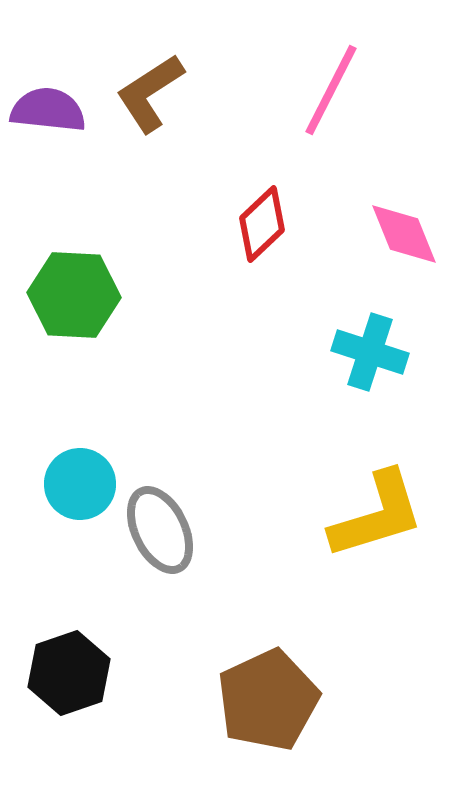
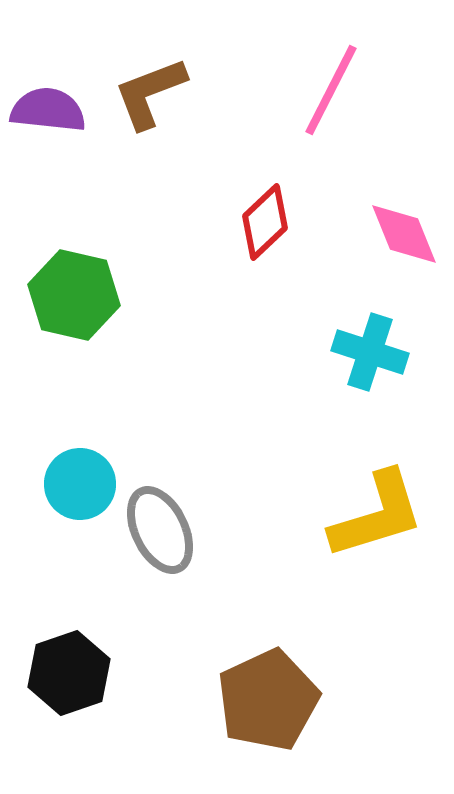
brown L-shape: rotated 12 degrees clockwise
red diamond: moved 3 px right, 2 px up
green hexagon: rotated 10 degrees clockwise
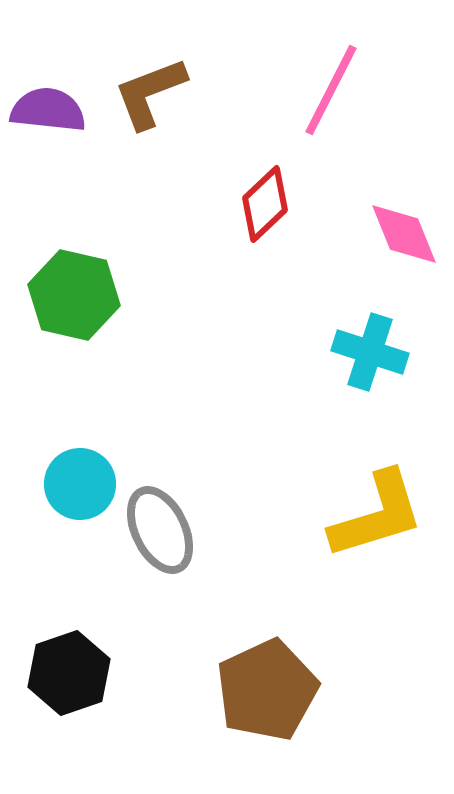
red diamond: moved 18 px up
brown pentagon: moved 1 px left, 10 px up
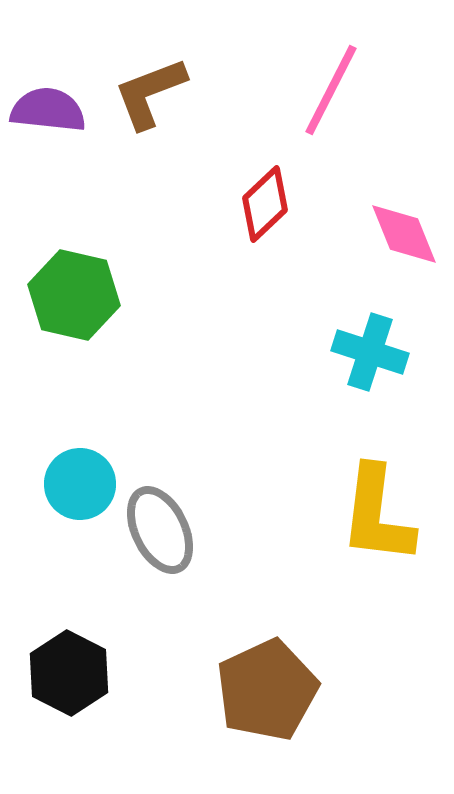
yellow L-shape: rotated 114 degrees clockwise
black hexagon: rotated 14 degrees counterclockwise
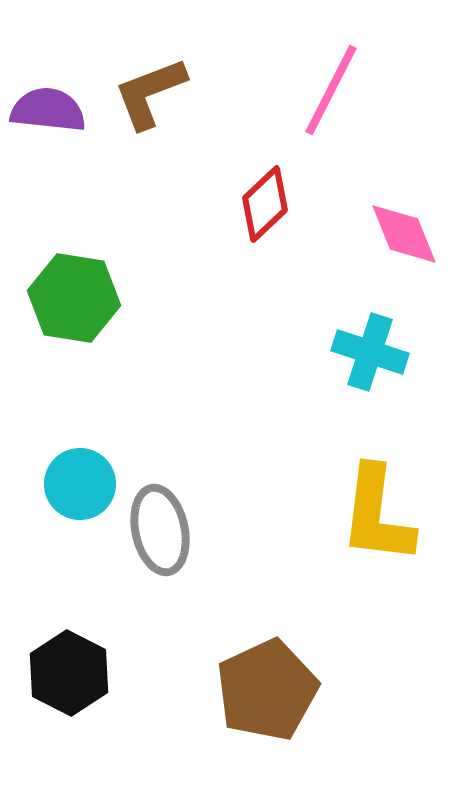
green hexagon: moved 3 px down; rotated 4 degrees counterclockwise
gray ellipse: rotated 14 degrees clockwise
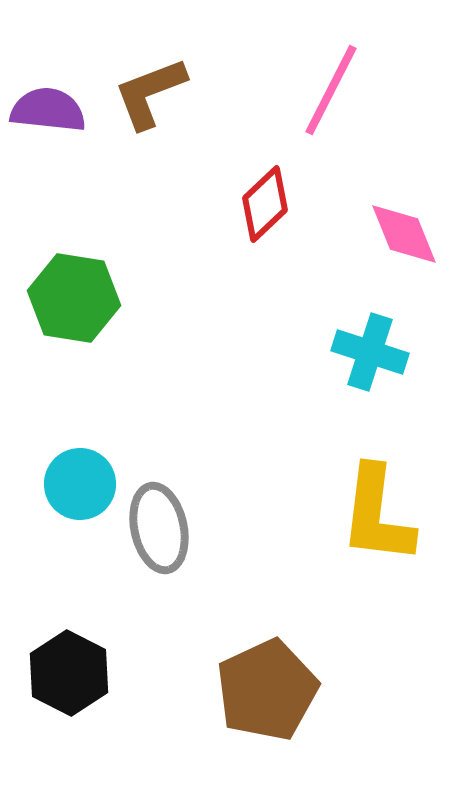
gray ellipse: moved 1 px left, 2 px up
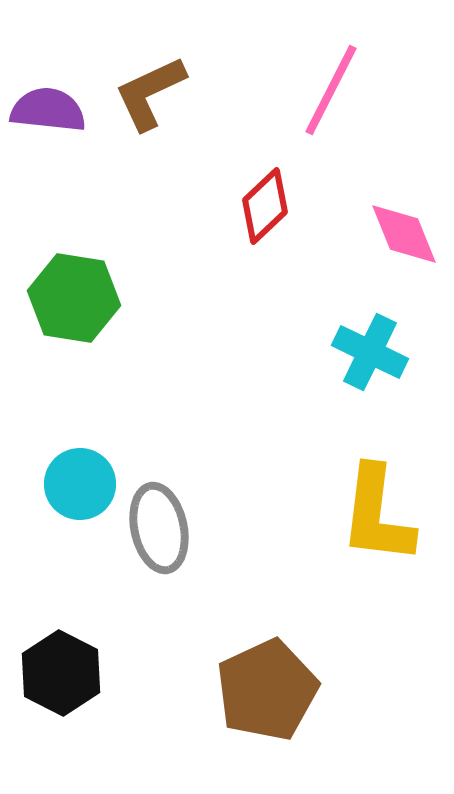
brown L-shape: rotated 4 degrees counterclockwise
red diamond: moved 2 px down
cyan cross: rotated 8 degrees clockwise
black hexagon: moved 8 px left
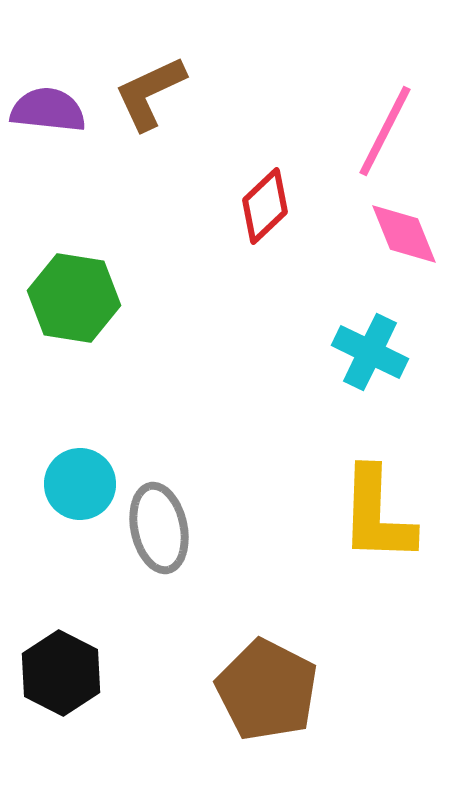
pink line: moved 54 px right, 41 px down
yellow L-shape: rotated 5 degrees counterclockwise
brown pentagon: rotated 20 degrees counterclockwise
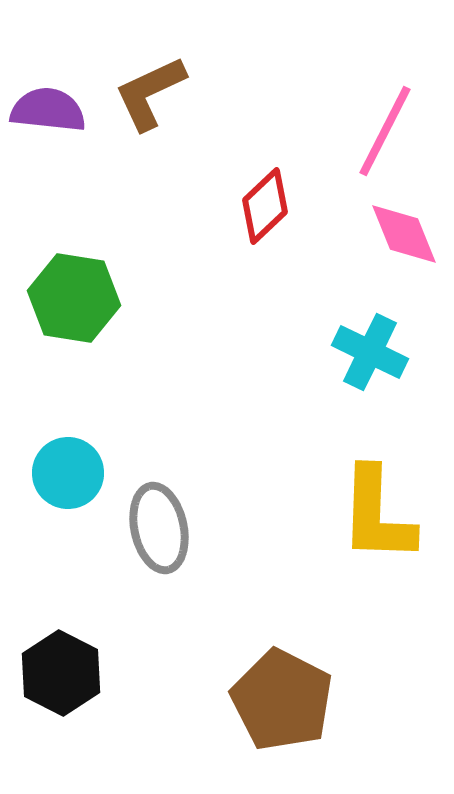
cyan circle: moved 12 px left, 11 px up
brown pentagon: moved 15 px right, 10 px down
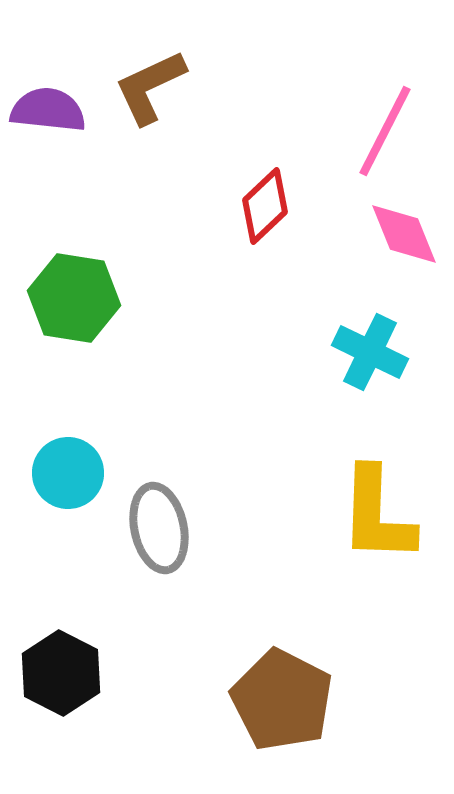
brown L-shape: moved 6 px up
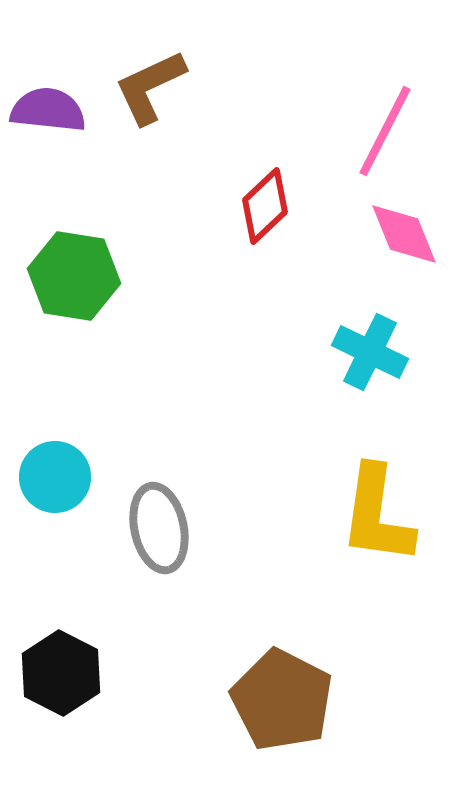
green hexagon: moved 22 px up
cyan circle: moved 13 px left, 4 px down
yellow L-shape: rotated 6 degrees clockwise
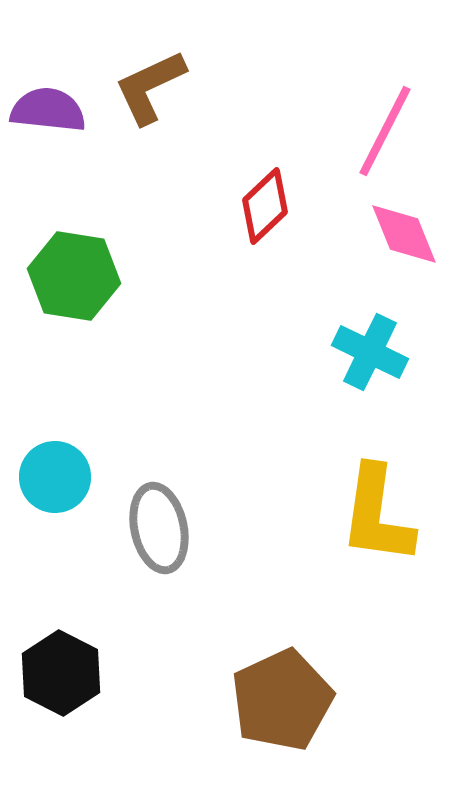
brown pentagon: rotated 20 degrees clockwise
